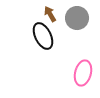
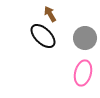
gray circle: moved 8 px right, 20 px down
black ellipse: rotated 20 degrees counterclockwise
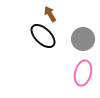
gray circle: moved 2 px left, 1 px down
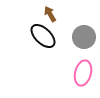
gray circle: moved 1 px right, 2 px up
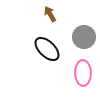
black ellipse: moved 4 px right, 13 px down
pink ellipse: rotated 15 degrees counterclockwise
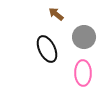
brown arrow: moved 6 px right; rotated 21 degrees counterclockwise
black ellipse: rotated 20 degrees clockwise
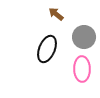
black ellipse: rotated 48 degrees clockwise
pink ellipse: moved 1 px left, 4 px up
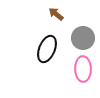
gray circle: moved 1 px left, 1 px down
pink ellipse: moved 1 px right
